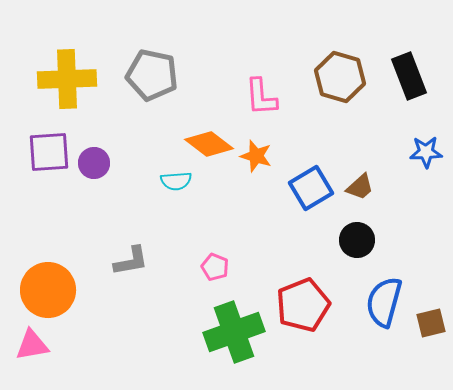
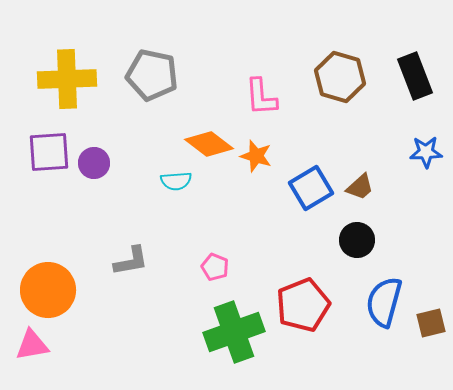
black rectangle: moved 6 px right
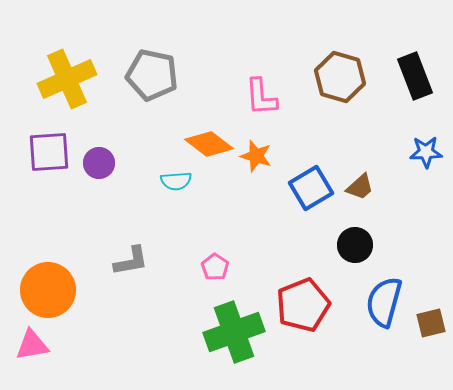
yellow cross: rotated 22 degrees counterclockwise
purple circle: moved 5 px right
black circle: moved 2 px left, 5 px down
pink pentagon: rotated 12 degrees clockwise
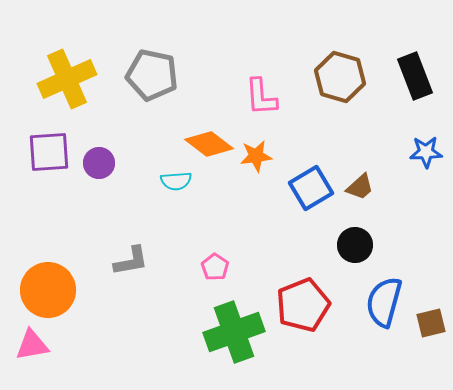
orange star: rotated 24 degrees counterclockwise
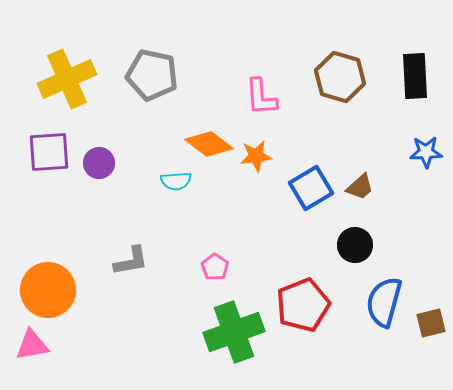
black rectangle: rotated 18 degrees clockwise
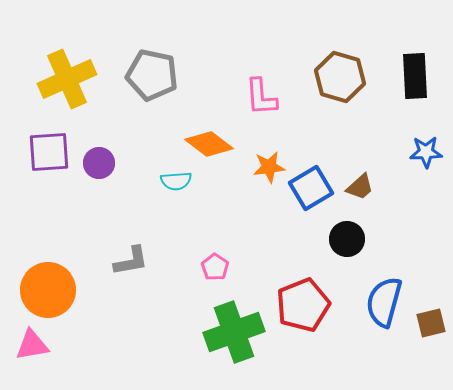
orange star: moved 13 px right, 11 px down
black circle: moved 8 px left, 6 px up
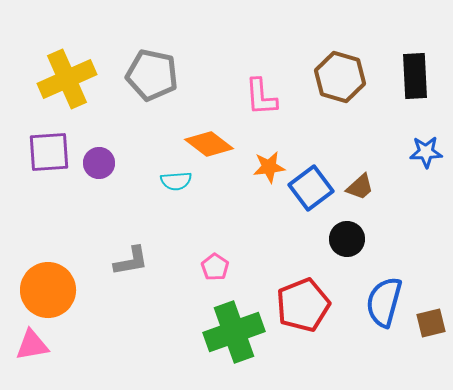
blue square: rotated 6 degrees counterclockwise
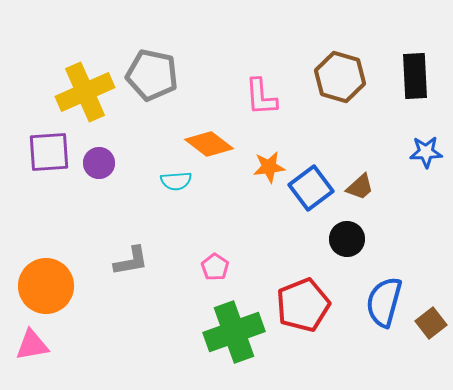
yellow cross: moved 18 px right, 13 px down
orange circle: moved 2 px left, 4 px up
brown square: rotated 24 degrees counterclockwise
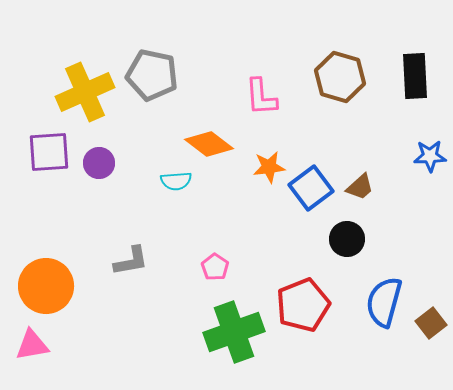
blue star: moved 4 px right, 4 px down
